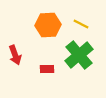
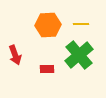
yellow line: rotated 28 degrees counterclockwise
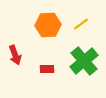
yellow line: rotated 35 degrees counterclockwise
green cross: moved 5 px right, 6 px down
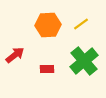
red arrow: rotated 108 degrees counterclockwise
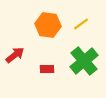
orange hexagon: rotated 10 degrees clockwise
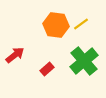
orange hexagon: moved 8 px right
red rectangle: rotated 40 degrees counterclockwise
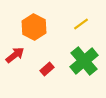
orange hexagon: moved 22 px left, 2 px down; rotated 20 degrees clockwise
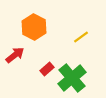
yellow line: moved 13 px down
green cross: moved 12 px left, 17 px down
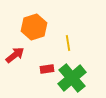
orange hexagon: rotated 15 degrees clockwise
yellow line: moved 13 px left, 6 px down; rotated 63 degrees counterclockwise
red rectangle: rotated 32 degrees clockwise
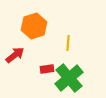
orange hexagon: moved 1 px up
yellow line: rotated 14 degrees clockwise
green cross: moved 3 px left
